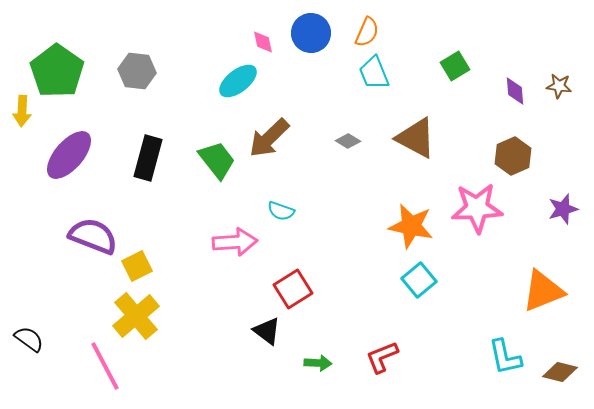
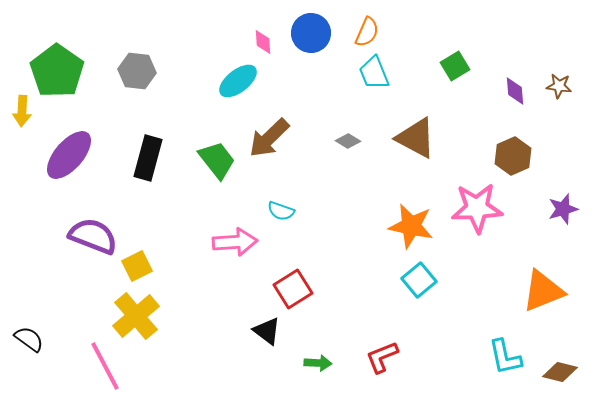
pink diamond: rotated 10 degrees clockwise
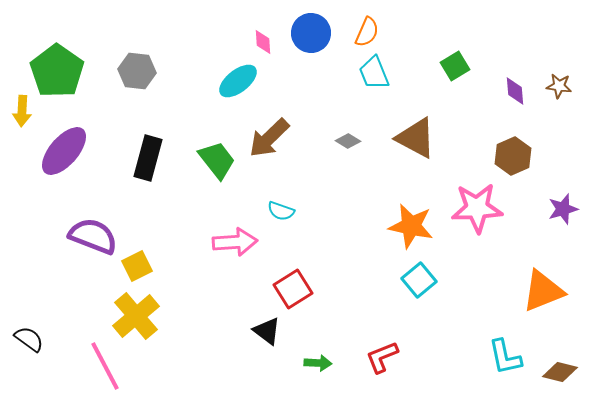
purple ellipse: moved 5 px left, 4 px up
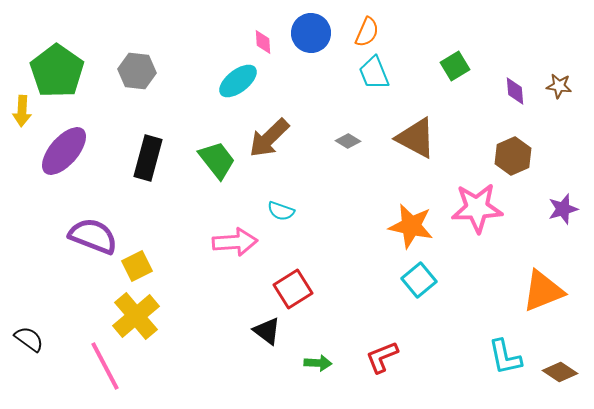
brown diamond: rotated 20 degrees clockwise
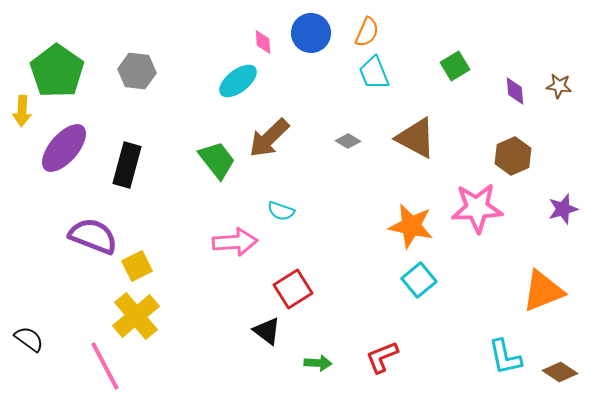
purple ellipse: moved 3 px up
black rectangle: moved 21 px left, 7 px down
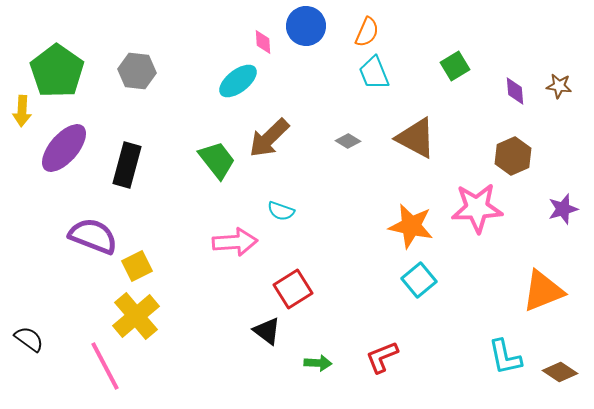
blue circle: moved 5 px left, 7 px up
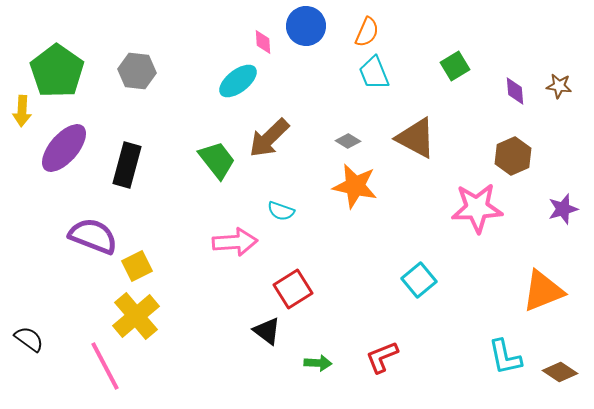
orange star: moved 56 px left, 40 px up
